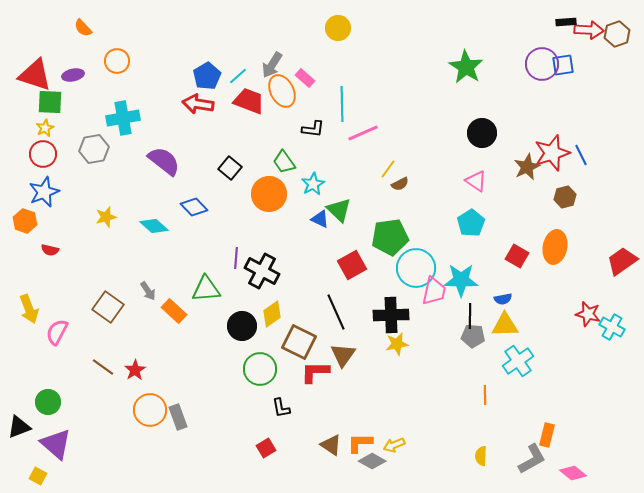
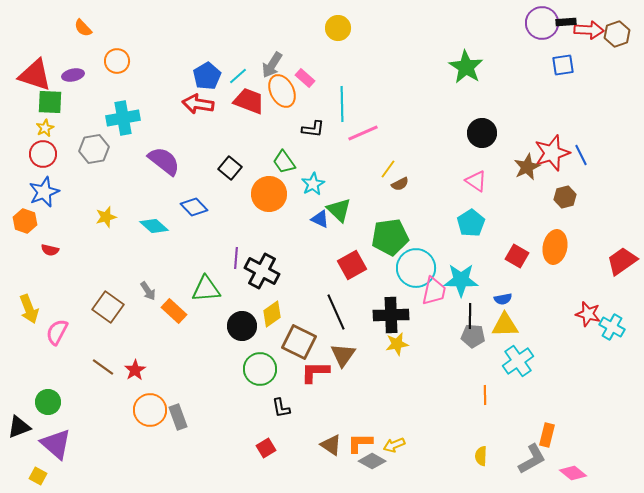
purple circle at (542, 64): moved 41 px up
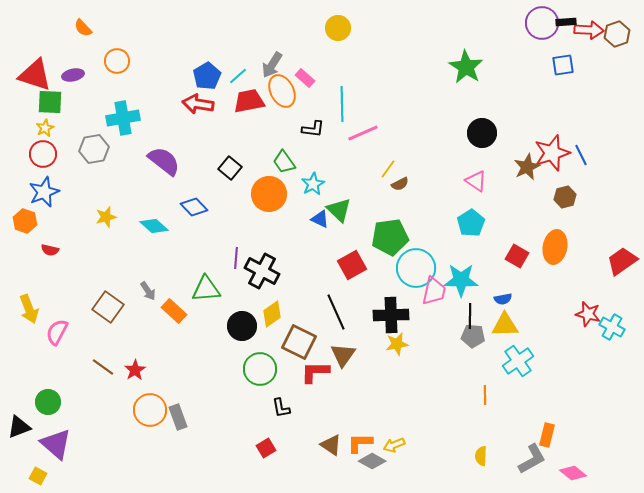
red trapezoid at (249, 101): rotated 32 degrees counterclockwise
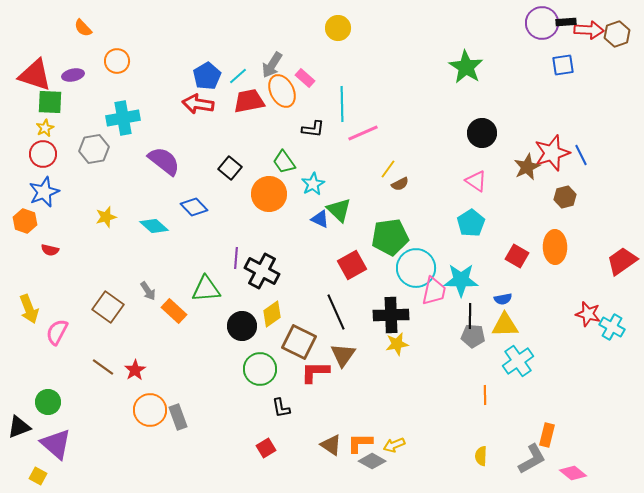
orange ellipse at (555, 247): rotated 12 degrees counterclockwise
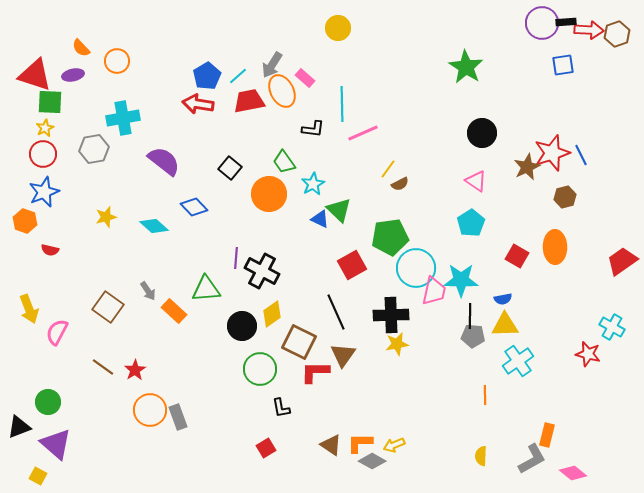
orange semicircle at (83, 28): moved 2 px left, 20 px down
red star at (588, 314): moved 40 px down
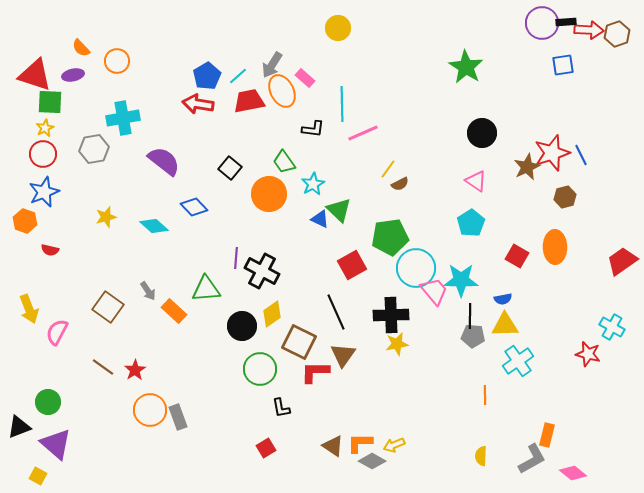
pink trapezoid at (434, 291): rotated 52 degrees counterclockwise
brown triangle at (331, 445): moved 2 px right, 1 px down
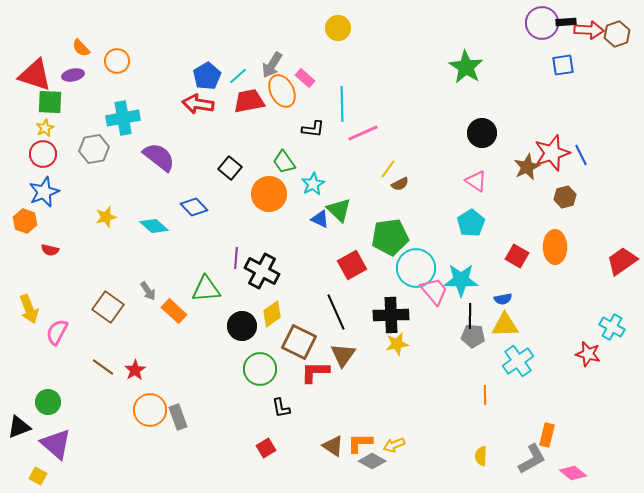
purple semicircle at (164, 161): moved 5 px left, 4 px up
